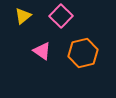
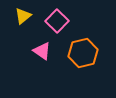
pink square: moved 4 px left, 5 px down
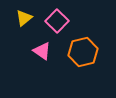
yellow triangle: moved 1 px right, 2 px down
orange hexagon: moved 1 px up
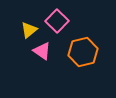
yellow triangle: moved 5 px right, 12 px down
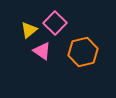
pink square: moved 2 px left, 2 px down
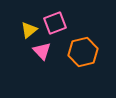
pink square: rotated 25 degrees clockwise
pink triangle: rotated 12 degrees clockwise
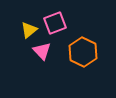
orange hexagon: rotated 20 degrees counterclockwise
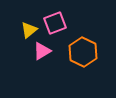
pink triangle: rotated 42 degrees clockwise
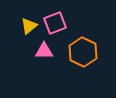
yellow triangle: moved 4 px up
pink triangle: moved 2 px right; rotated 30 degrees clockwise
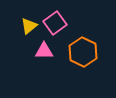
pink square: rotated 15 degrees counterclockwise
